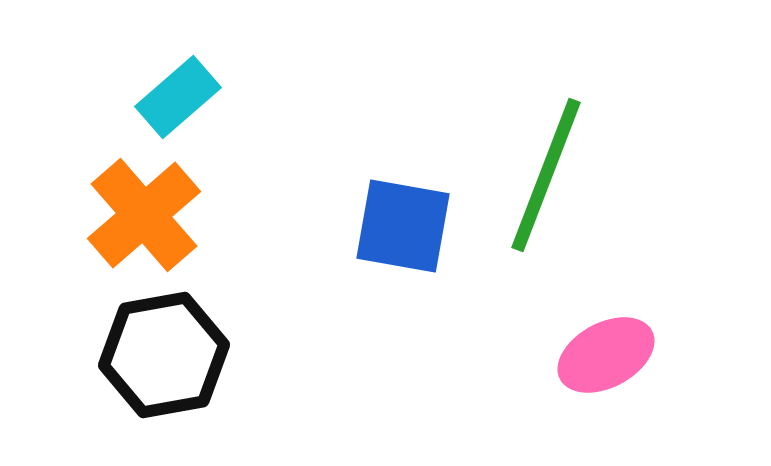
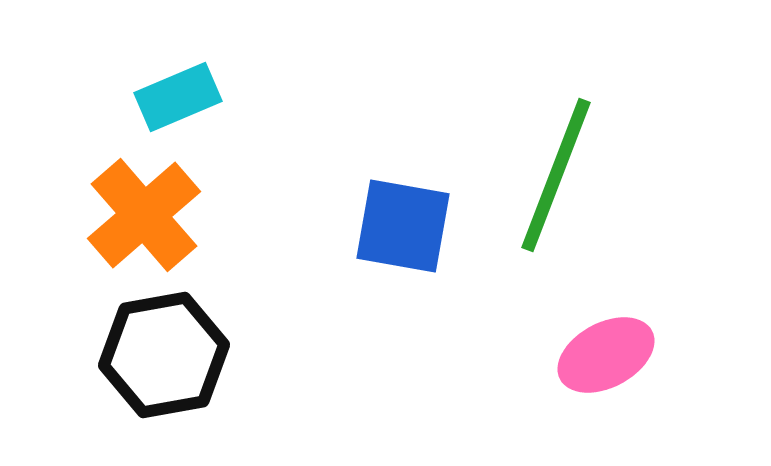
cyan rectangle: rotated 18 degrees clockwise
green line: moved 10 px right
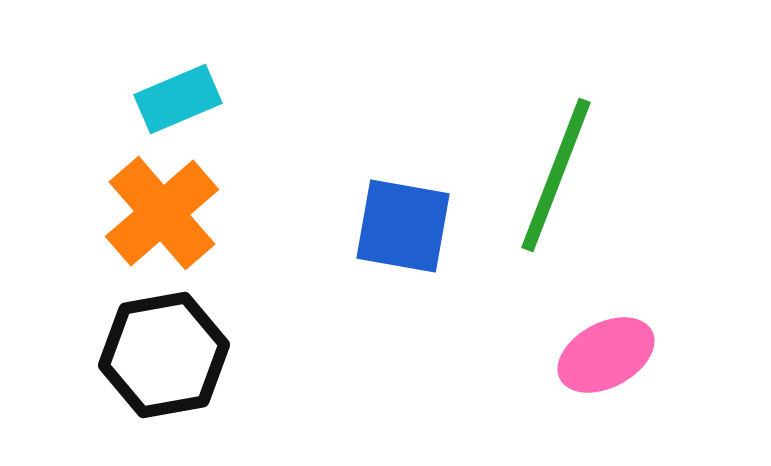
cyan rectangle: moved 2 px down
orange cross: moved 18 px right, 2 px up
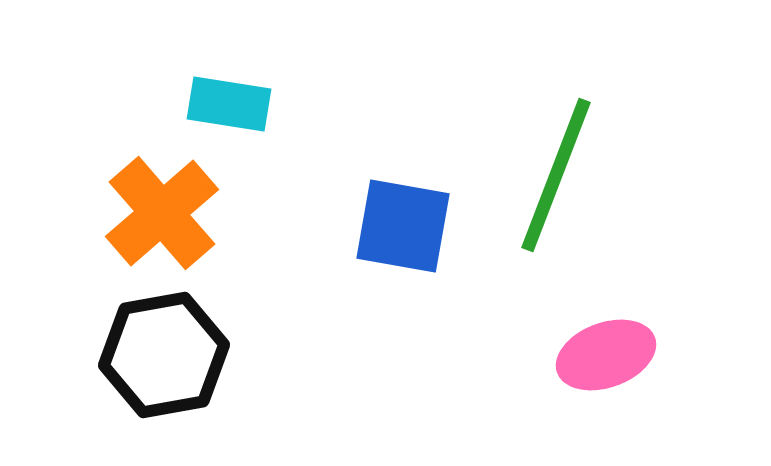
cyan rectangle: moved 51 px right, 5 px down; rotated 32 degrees clockwise
pink ellipse: rotated 8 degrees clockwise
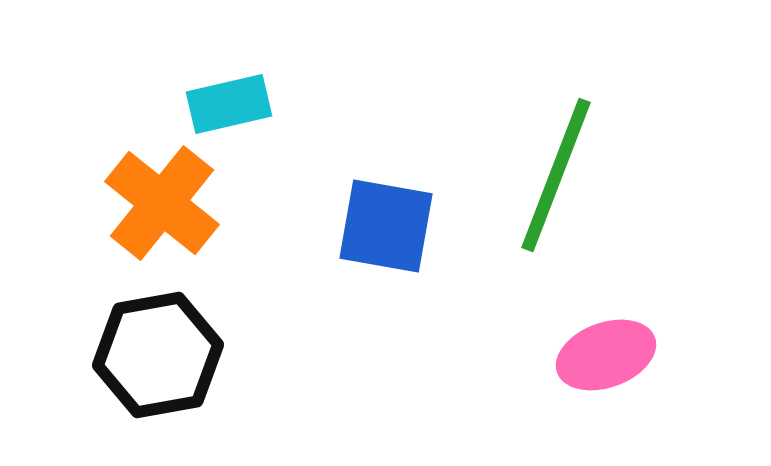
cyan rectangle: rotated 22 degrees counterclockwise
orange cross: moved 10 px up; rotated 10 degrees counterclockwise
blue square: moved 17 px left
black hexagon: moved 6 px left
